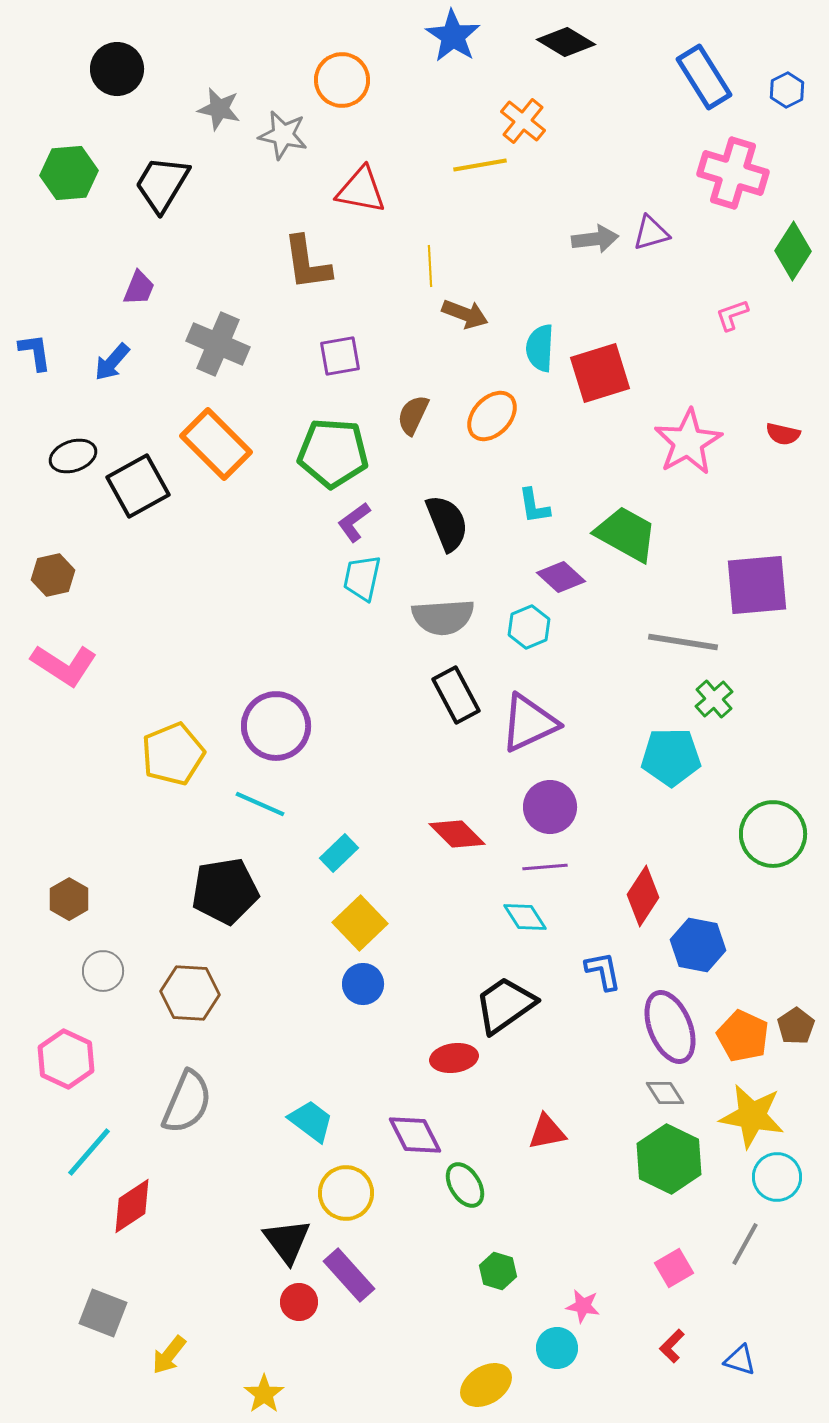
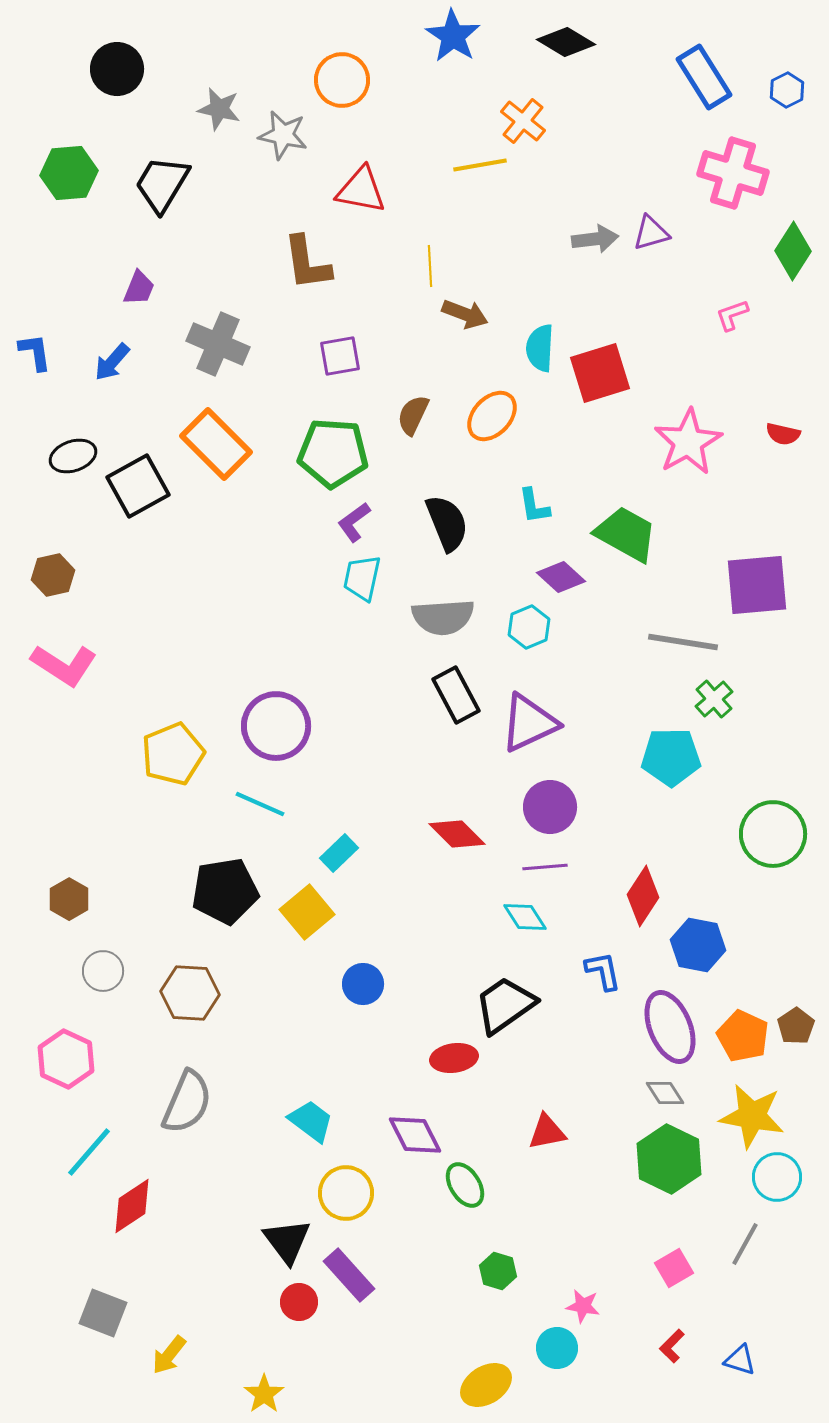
yellow square at (360, 923): moved 53 px left, 11 px up; rotated 4 degrees clockwise
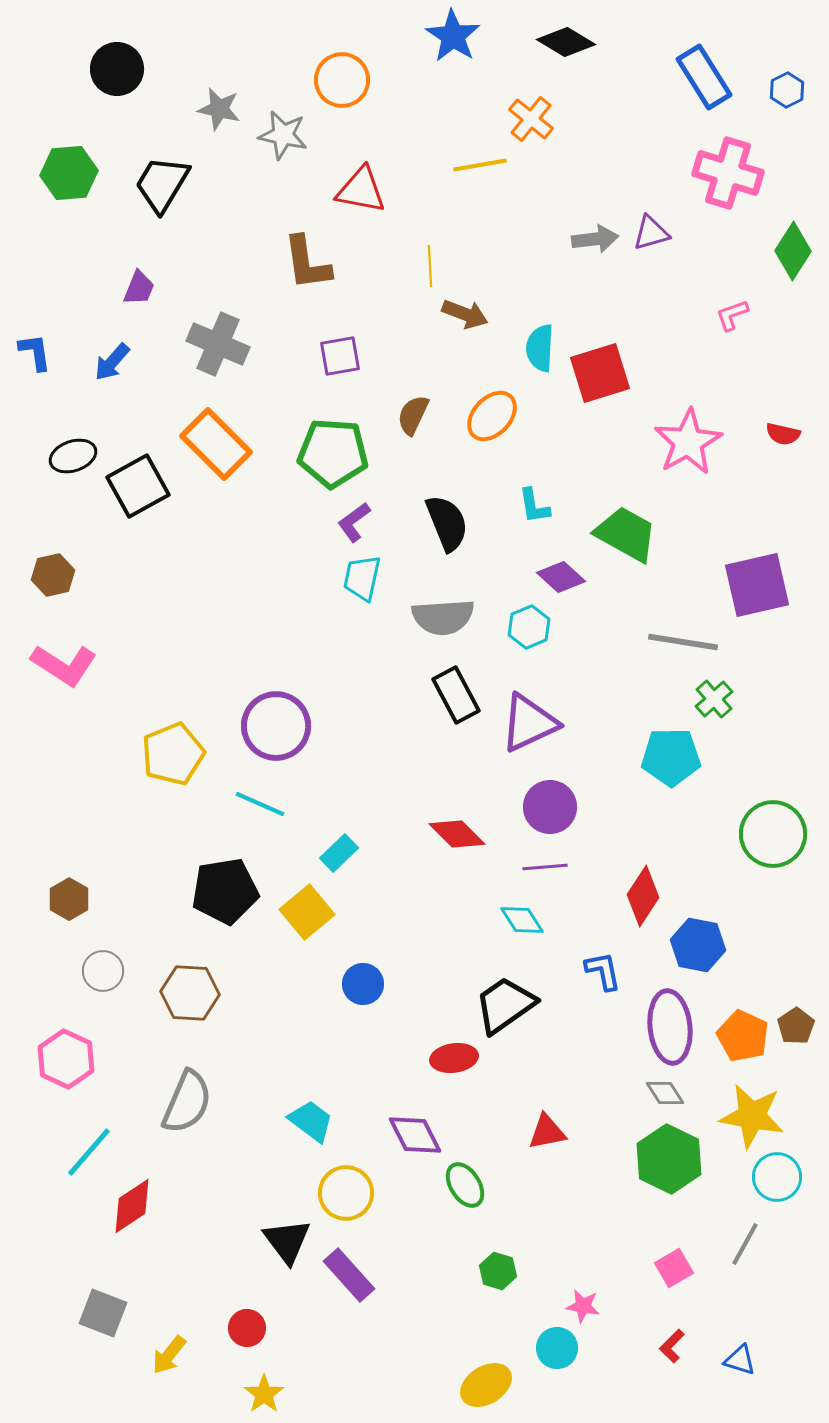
orange cross at (523, 121): moved 8 px right, 2 px up
pink cross at (733, 173): moved 5 px left
purple square at (757, 585): rotated 8 degrees counterclockwise
cyan diamond at (525, 917): moved 3 px left, 3 px down
purple ellipse at (670, 1027): rotated 16 degrees clockwise
red circle at (299, 1302): moved 52 px left, 26 px down
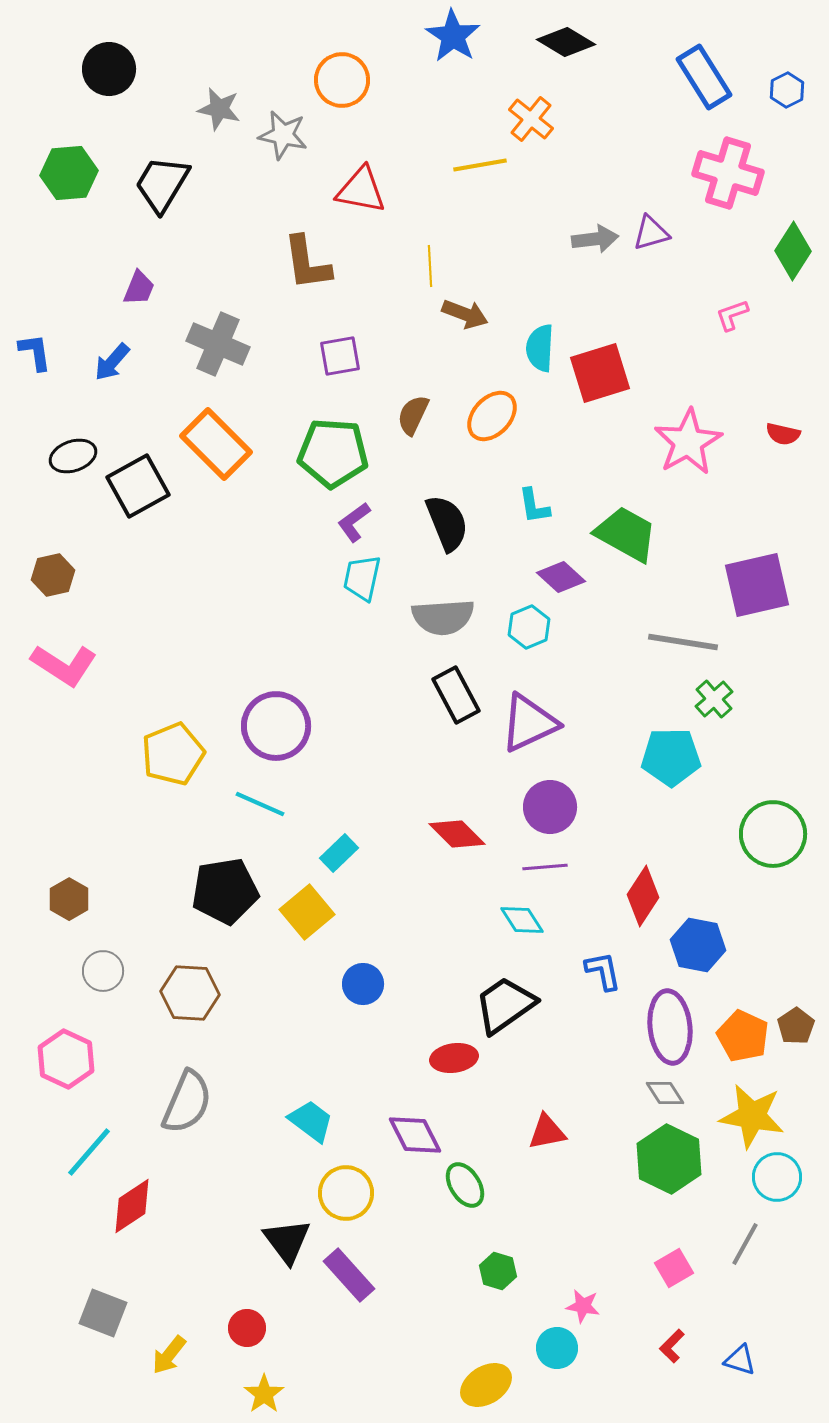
black circle at (117, 69): moved 8 px left
